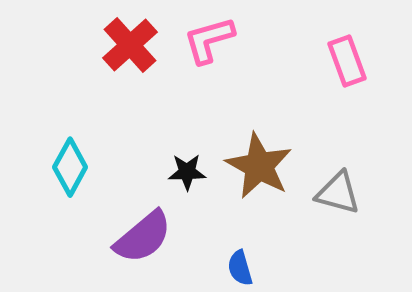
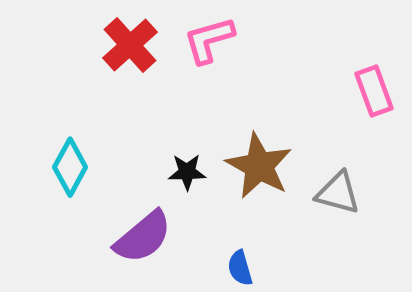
pink rectangle: moved 27 px right, 30 px down
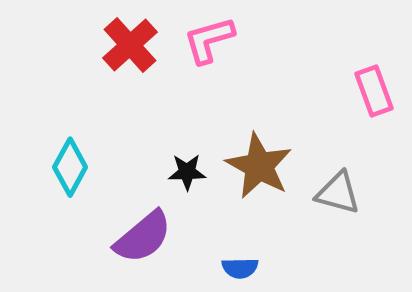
blue semicircle: rotated 75 degrees counterclockwise
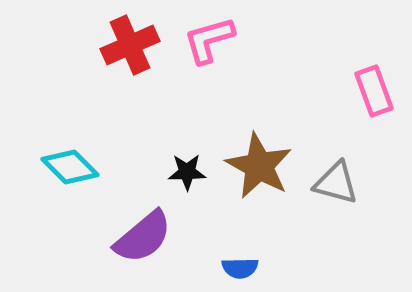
red cross: rotated 18 degrees clockwise
cyan diamond: rotated 74 degrees counterclockwise
gray triangle: moved 2 px left, 10 px up
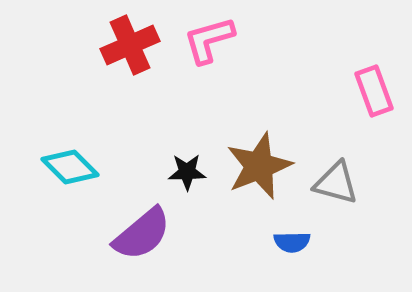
brown star: rotated 22 degrees clockwise
purple semicircle: moved 1 px left, 3 px up
blue semicircle: moved 52 px right, 26 px up
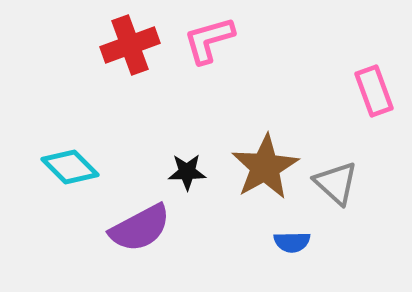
red cross: rotated 4 degrees clockwise
brown star: moved 6 px right, 1 px down; rotated 8 degrees counterclockwise
gray triangle: rotated 27 degrees clockwise
purple semicircle: moved 2 px left, 6 px up; rotated 12 degrees clockwise
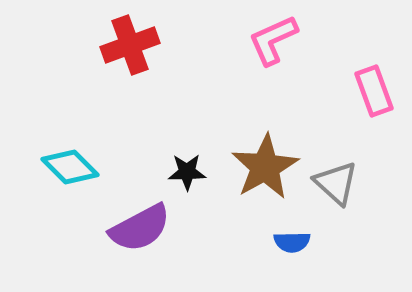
pink L-shape: moved 64 px right; rotated 8 degrees counterclockwise
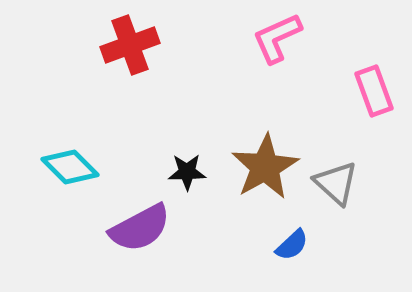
pink L-shape: moved 4 px right, 2 px up
blue semicircle: moved 3 px down; rotated 42 degrees counterclockwise
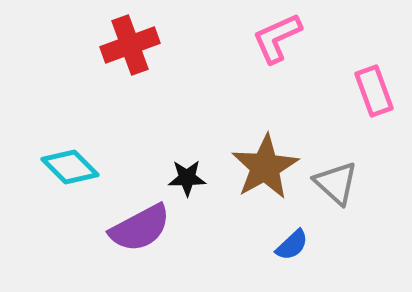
black star: moved 6 px down
